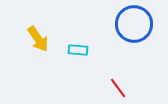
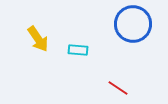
blue circle: moved 1 px left
red line: rotated 20 degrees counterclockwise
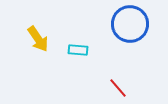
blue circle: moved 3 px left
red line: rotated 15 degrees clockwise
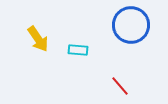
blue circle: moved 1 px right, 1 px down
red line: moved 2 px right, 2 px up
